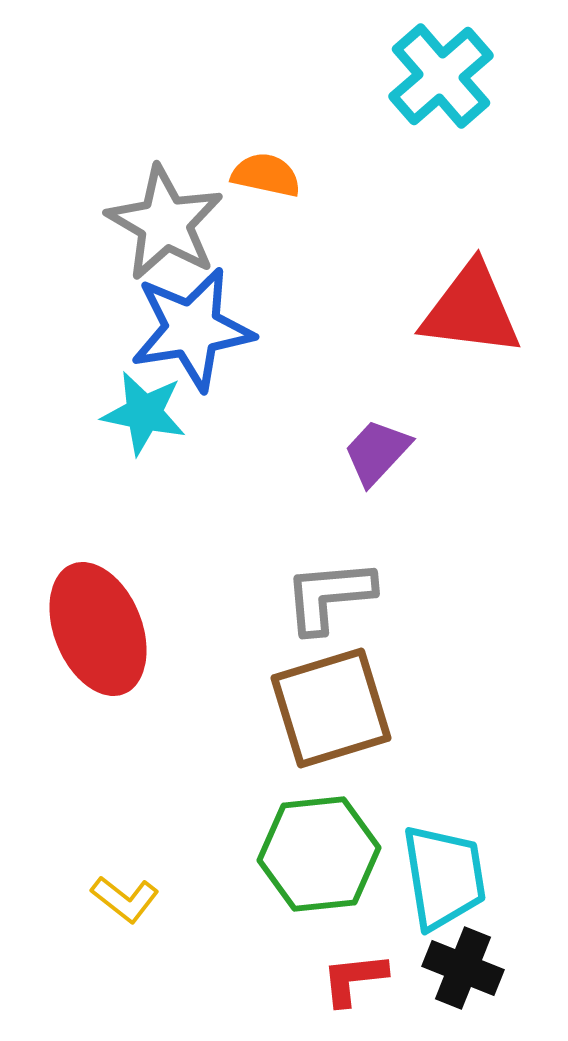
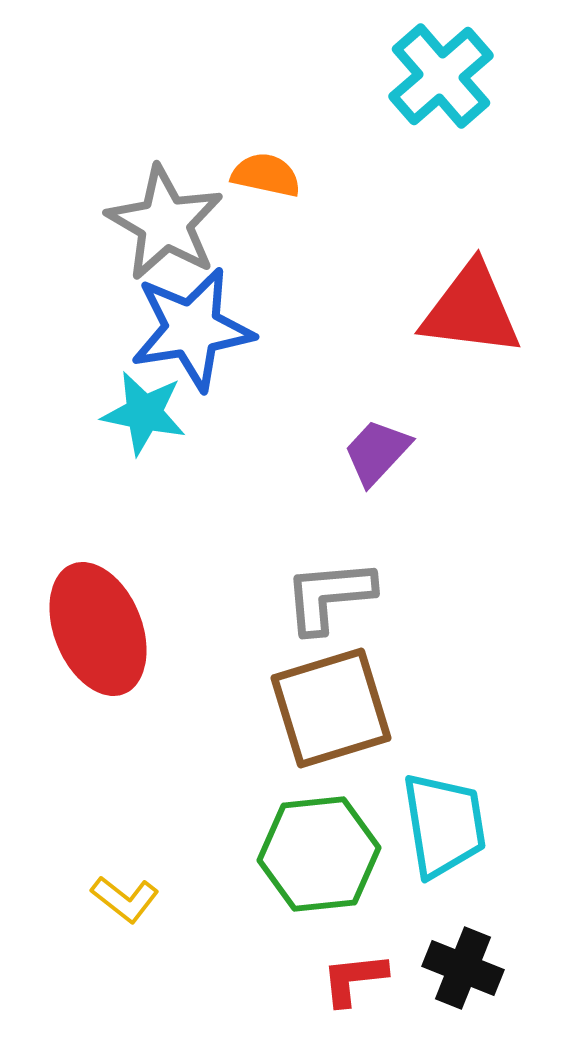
cyan trapezoid: moved 52 px up
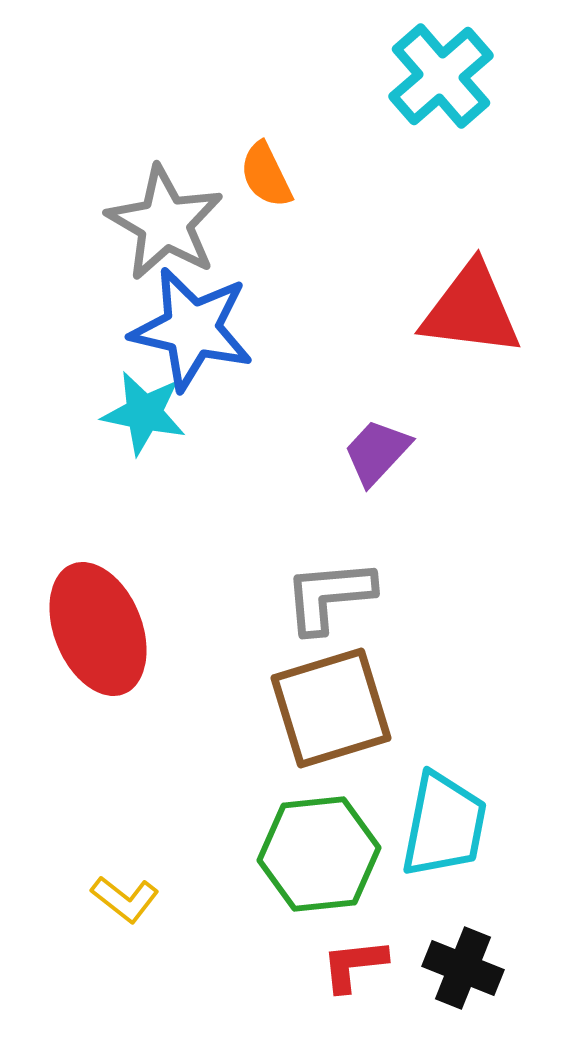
orange semicircle: rotated 128 degrees counterclockwise
blue star: rotated 22 degrees clockwise
cyan trapezoid: rotated 20 degrees clockwise
red L-shape: moved 14 px up
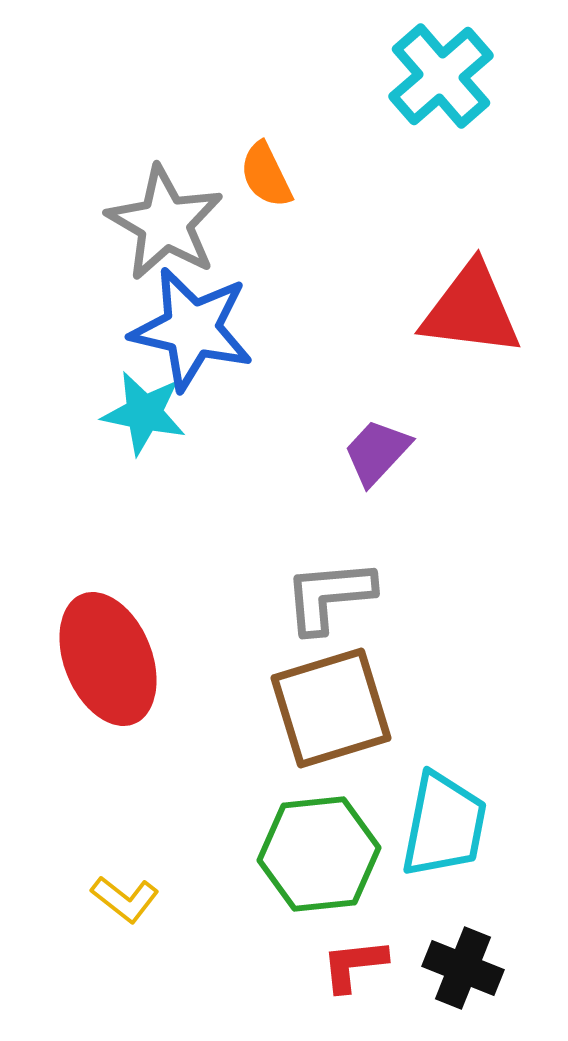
red ellipse: moved 10 px right, 30 px down
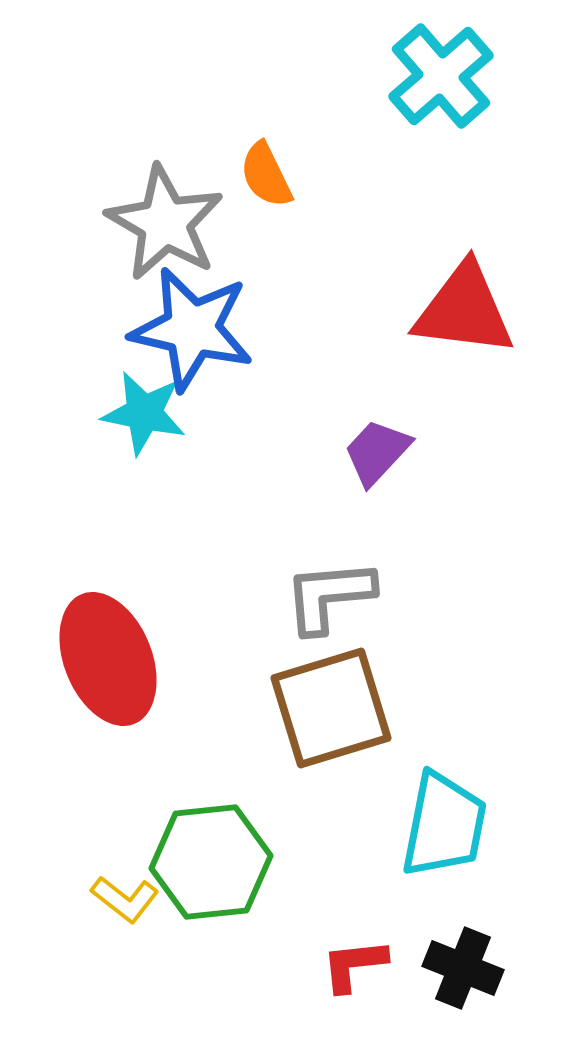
red triangle: moved 7 px left
green hexagon: moved 108 px left, 8 px down
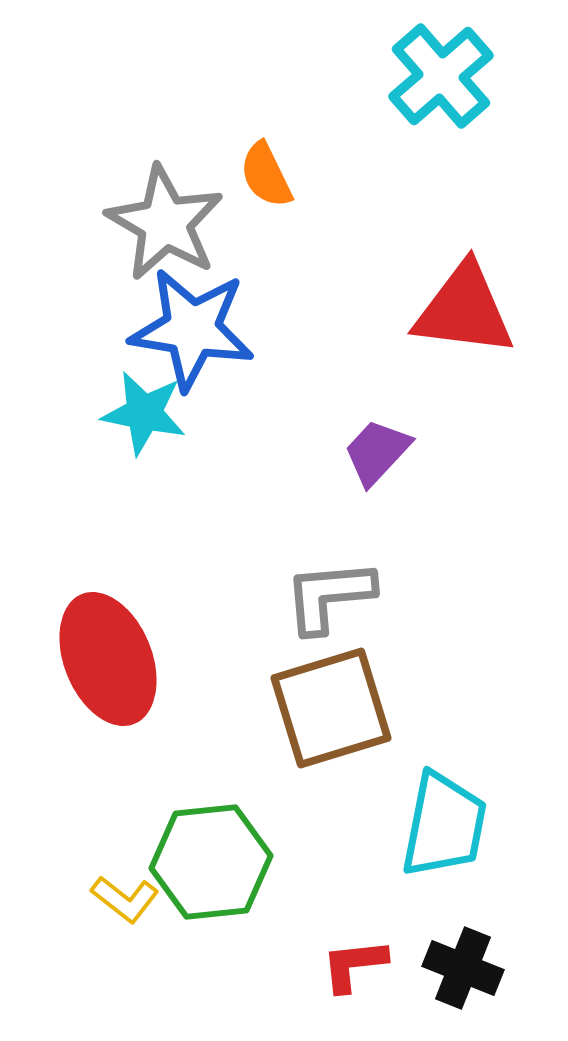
blue star: rotated 4 degrees counterclockwise
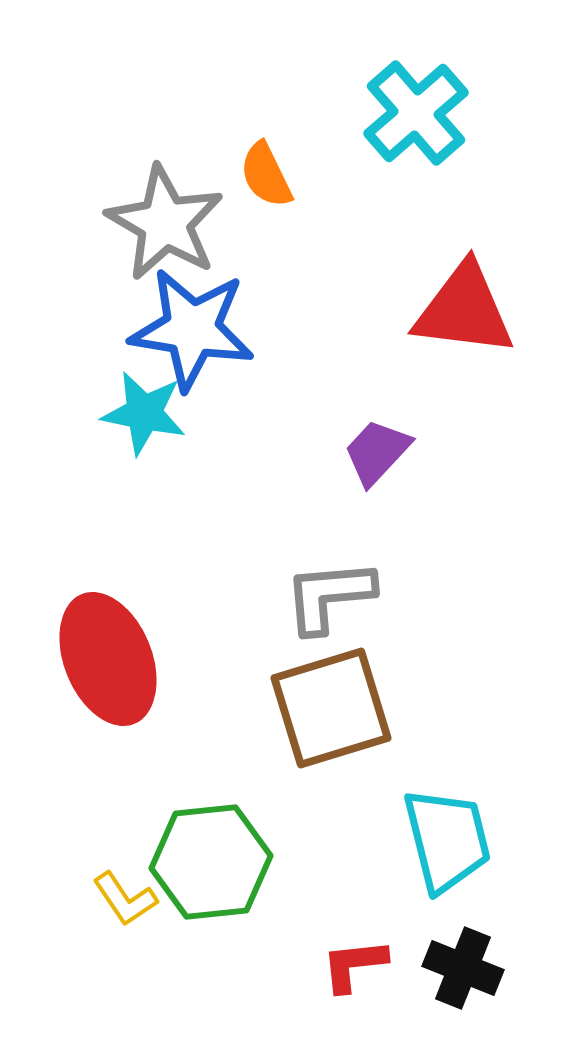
cyan cross: moved 25 px left, 37 px down
cyan trapezoid: moved 3 px right, 15 px down; rotated 25 degrees counterclockwise
yellow L-shape: rotated 18 degrees clockwise
